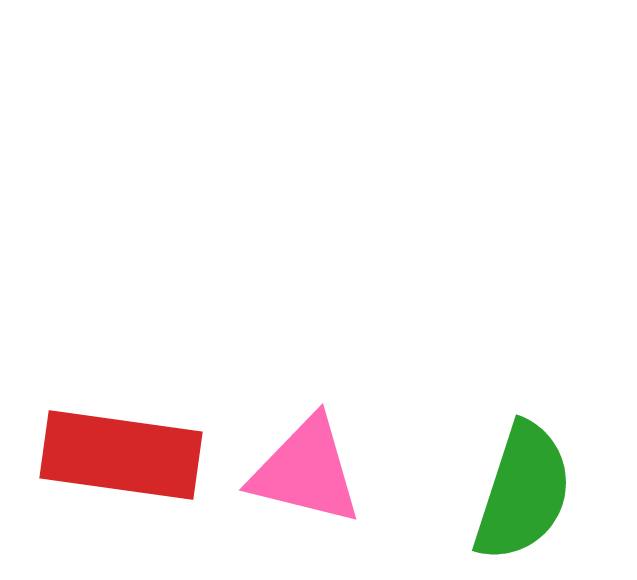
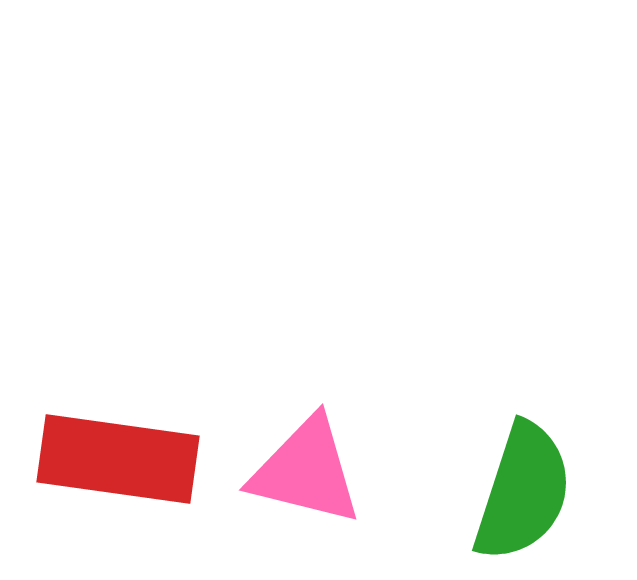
red rectangle: moved 3 px left, 4 px down
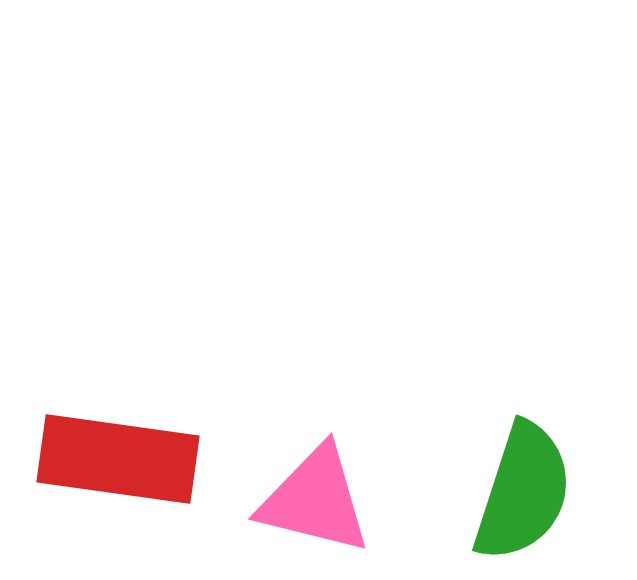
pink triangle: moved 9 px right, 29 px down
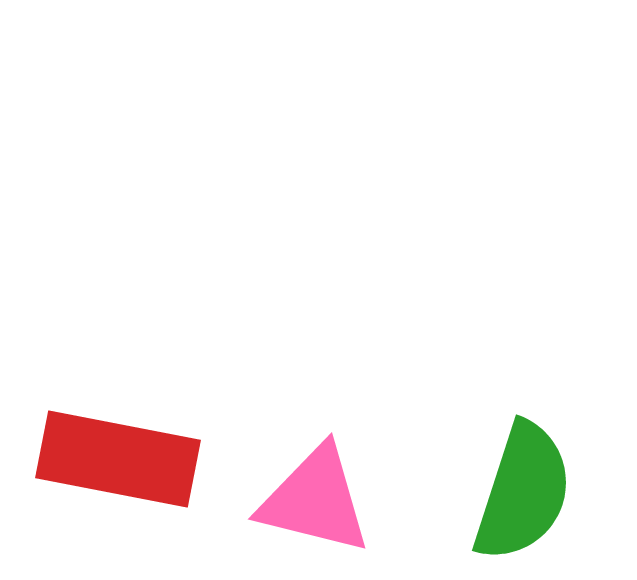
red rectangle: rotated 3 degrees clockwise
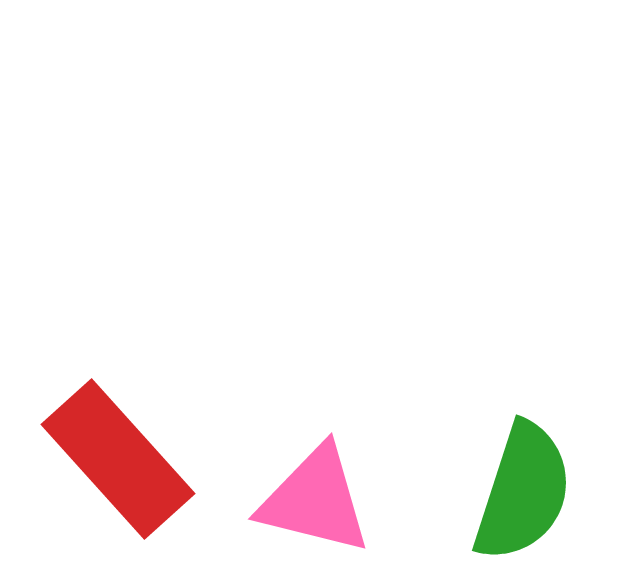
red rectangle: rotated 37 degrees clockwise
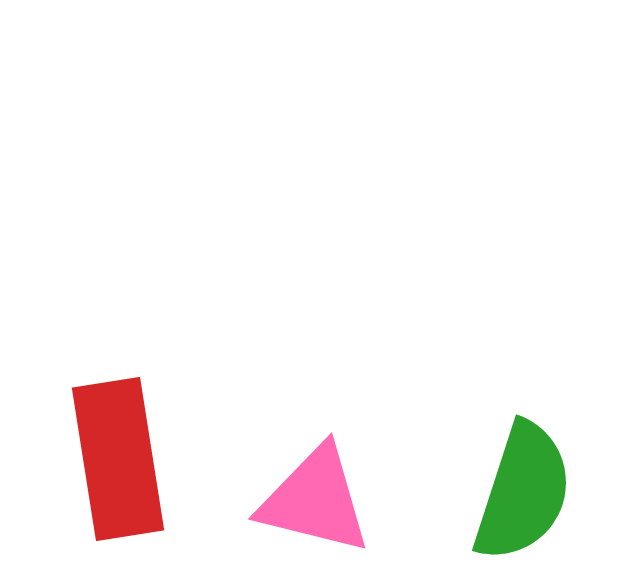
red rectangle: rotated 33 degrees clockwise
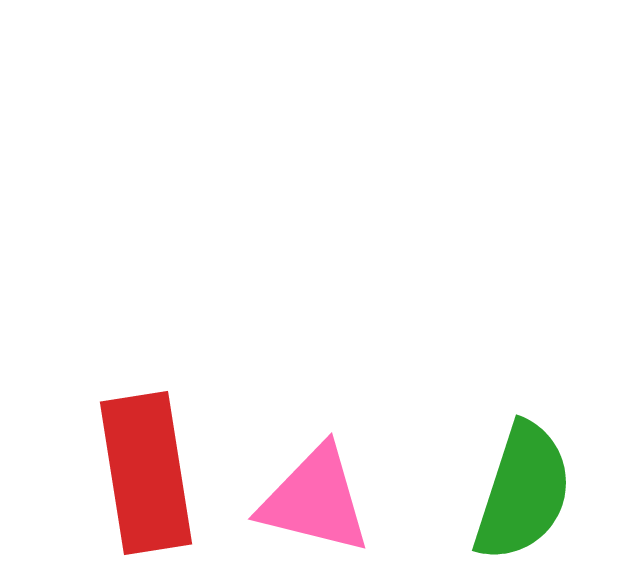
red rectangle: moved 28 px right, 14 px down
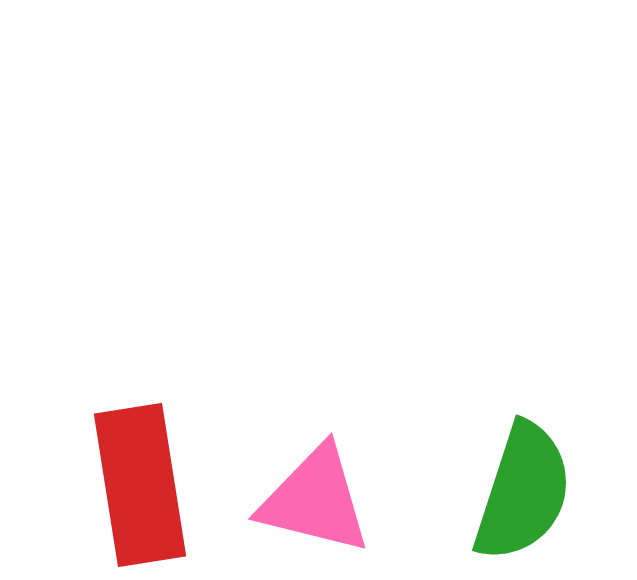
red rectangle: moved 6 px left, 12 px down
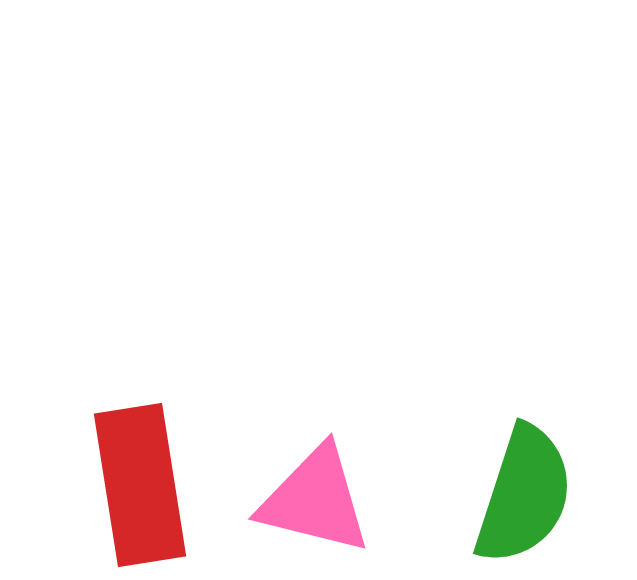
green semicircle: moved 1 px right, 3 px down
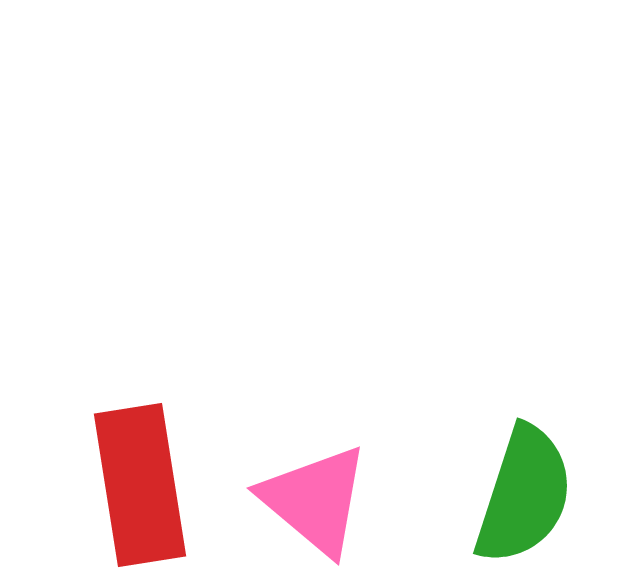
pink triangle: rotated 26 degrees clockwise
